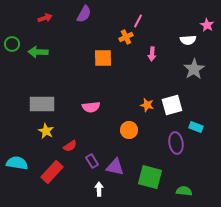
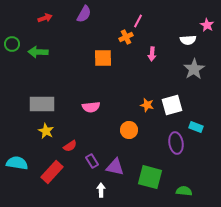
white arrow: moved 2 px right, 1 px down
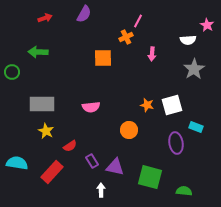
green circle: moved 28 px down
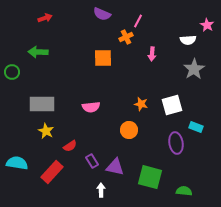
purple semicircle: moved 18 px right; rotated 84 degrees clockwise
orange star: moved 6 px left, 1 px up
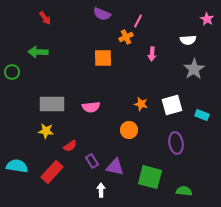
red arrow: rotated 72 degrees clockwise
pink star: moved 6 px up
gray rectangle: moved 10 px right
cyan rectangle: moved 6 px right, 12 px up
yellow star: rotated 21 degrees counterclockwise
cyan semicircle: moved 3 px down
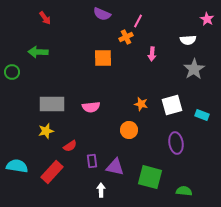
yellow star: rotated 21 degrees counterclockwise
purple rectangle: rotated 24 degrees clockwise
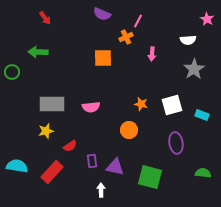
green semicircle: moved 19 px right, 18 px up
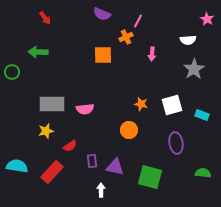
orange square: moved 3 px up
pink semicircle: moved 6 px left, 2 px down
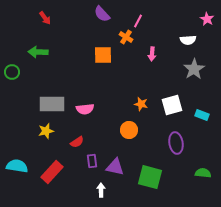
purple semicircle: rotated 24 degrees clockwise
orange cross: rotated 32 degrees counterclockwise
red semicircle: moved 7 px right, 4 px up
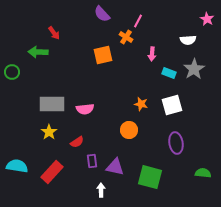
red arrow: moved 9 px right, 15 px down
orange square: rotated 12 degrees counterclockwise
cyan rectangle: moved 33 px left, 42 px up
yellow star: moved 3 px right, 1 px down; rotated 21 degrees counterclockwise
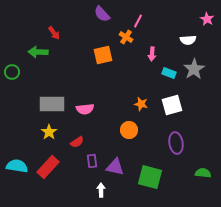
red rectangle: moved 4 px left, 5 px up
